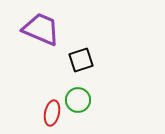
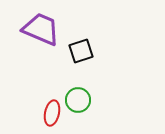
black square: moved 9 px up
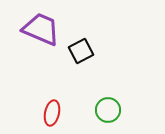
black square: rotated 10 degrees counterclockwise
green circle: moved 30 px right, 10 px down
